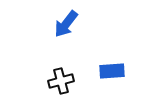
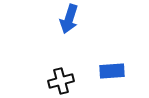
blue arrow: moved 3 px right, 5 px up; rotated 20 degrees counterclockwise
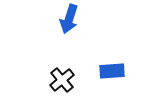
black cross: moved 1 px right, 1 px up; rotated 25 degrees counterclockwise
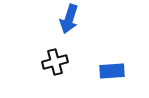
black cross: moved 7 px left, 18 px up; rotated 25 degrees clockwise
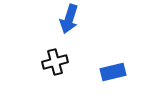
blue rectangle: moved 1 px right, 1 px down; rotated 10 degrees counterclockwise
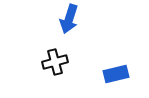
blue rectangle: moved 3 px right, 2 px down
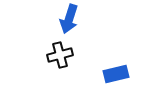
black cross: moved 5 px right, 7 px up
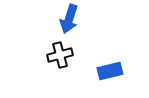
blue rectangle: moved 6 px left, 3 px up
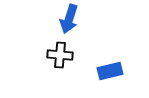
black cross: rotated 20 degrees clockwise
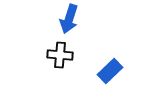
blue rectangle: rotated 30 degrees counterclockwise
